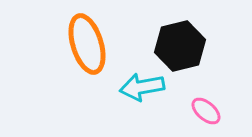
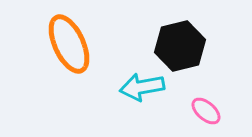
orange ellipse: moved 18 px left; rotated 8 degrees counterclockwise
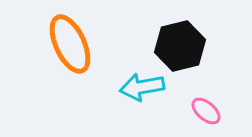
orange ellipse: moved 1 px right
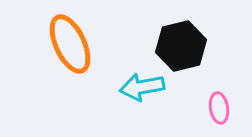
black hexagon: moved 1 px right
pink ellipse: moved 13 px right, 3 px up; rotated 40 degrees clockwise
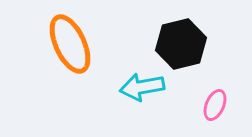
black hexagon: moved 2 px up
pink ellipse: moved 4 px left, 3 px up; rotated 32 degrees clockwise
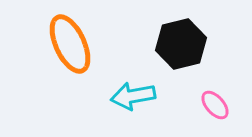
cyan arrow: moved 9 px left, 9 px down
pink ellipse: rotated 64 degrees counterclockwise
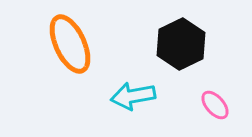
black hexagon: rotated 12 degrees counterclockwise
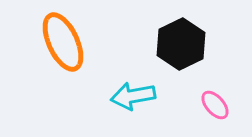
orange ellipse: moved 7 px left, 2 px up
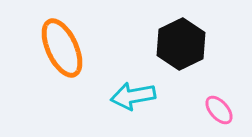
orange ellipse: moved 1 px left, 6 px down
pink ellipse: moved 4 px right, 5 px down
